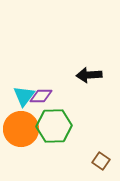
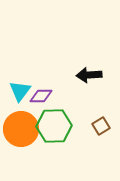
cyan triangle: moved 4 px left, 5 px up
brown square: moved 35 px up; rotated 24 degrees clockwise
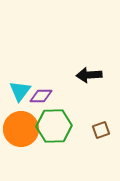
brown square: moved 4 px down; rotated 12 degrees clockwise
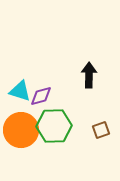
black arrow: rotated 95 degrees clockwise
cyan triangle: rotated 50 degrees counterclockwise
purple diamond: rotated 15 degrees counterclockwise
orange circle: moved 1 px down
